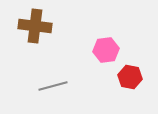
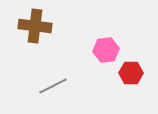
red hexagon: moved 1 px right, 4 px up; rotated 10 degrees counterclockwise
gray line: rotated 12 degrees counterclockwise
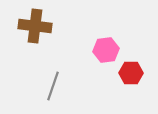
gray line: rotated 44 degrees counterclockwise
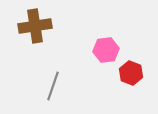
brown cross: rotated 16 degrees counterclockwise
red hexagon: rotated 20 degrees clockwise
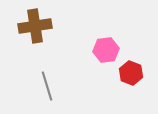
gray line: moved 6 px left; rotated 36 degrees counterclockwise
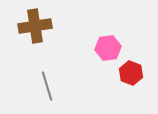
pink hexagon: moved 2 px right, 2 px up
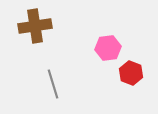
gray line: moved 6 px right, 2 px up
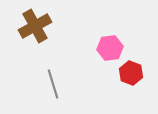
brown cross: rotated 20 degrees counterclockwise
pink hexagon: moved 2 px right
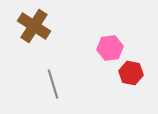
brown cross: moved 1 px left; rotated 28 degrees counterclockwise
red hexagon: rotated 10 degrees counterclockwise
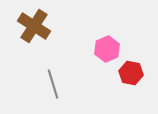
pink hexagon: moved 3 px left, 1 px down; rotated 15 degrees counterclockwise
